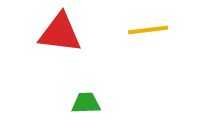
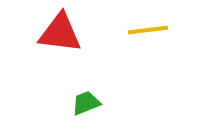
green trapezoid: rotated 20 degrees counterclockwise
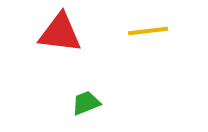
yellow line: moved 1 px down
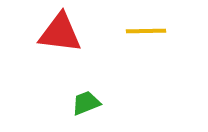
yellow line: moved 2 px left; rotated 6 degrees clockwise
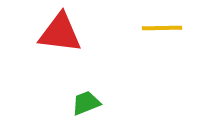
yellow line: moved 16 px right, 3 px up
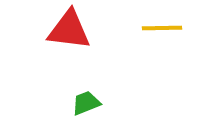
red triangle: moved 9 px right, 3 px up
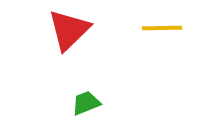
red triangle: rotated 51 degrees counterclockwise
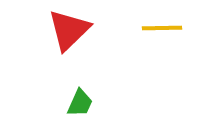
green trapezoid: moved 6 px left; rotated 136 degrees clockwise
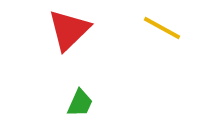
yellow line: rotated 30 degrees clockwise
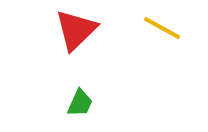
red triangle: moved 7 px right
